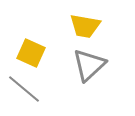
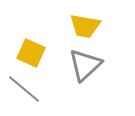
gray triangle: moved 4 px left
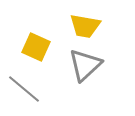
yellow square: moved 5 px right, 6 px up
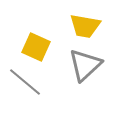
gray line: moved 1 px right, 7 px up
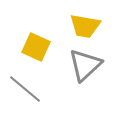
gray line: moved 7 px down
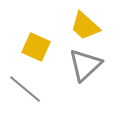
yellow trapezoid: rotated 32 degrees clockwise
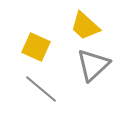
gray triangle: moved 8 px right
gray line: moved 16 px right
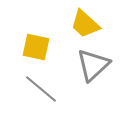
yellow trapezoid: moved 2 px up
yellow square: rotated 12 degrees counterclockwise
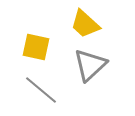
gray triangle: moved 3 px left
gray line: moved 1 px down
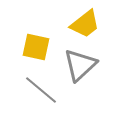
yellow trapezoid: rotated 80 degrees counterclockwise
gray triangle: moved 10 px left
